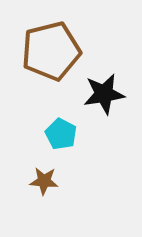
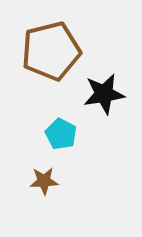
brown star: rotated 8 degrees counterclockwise
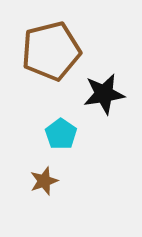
cyan pentagon: rotated 8 degrees clockwise
brown star: rotated 16 degrees counterclockwise
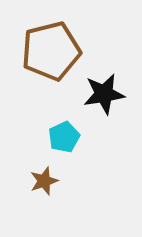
cyan pentagon: moved 3 px right, 3 px down; rotated 12 degrees clockwise
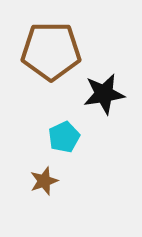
brown pentagon: rotated 14 degrees clockwise
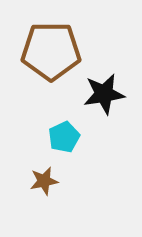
brown star: rotated 8 degrees clockwise
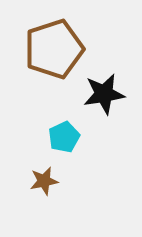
brown pentagon: moved 3 px right, 2 px up; rotated 18 degrees counterclockwise
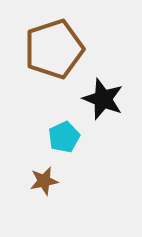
black star: moved 1 px left, 5 px down; rotated 30 degrees clockwise
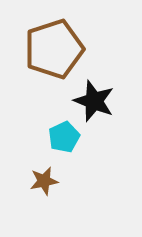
black star: moved 9 px left, 2 px down
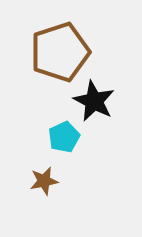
brown pentagon: moved 6 px right, 3 px down
black star: rotated 6 degrees clockwise
